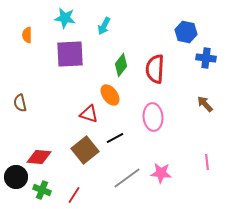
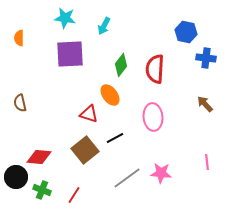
orange semicircle: moved 8 px left, 3 px down
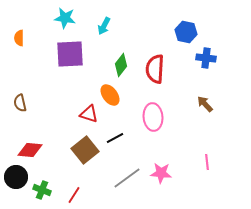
red diamond: moved 9 px left, 7 px up
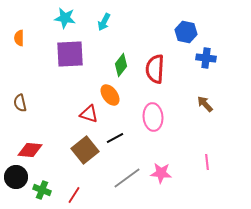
cyan arrow: moved 4 px up
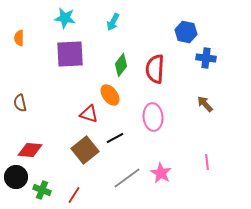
cyan arrow: moved 9 px right
pink star: rotated 25 degrees clockwise
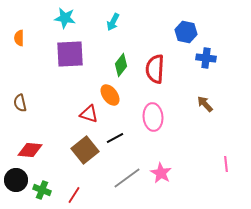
pink line: moved 19 px right, 2 px down
black circle: moved 3 px down
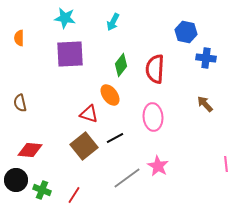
brown square: moved 1 px left, 4 px up
pink star: moved 3 px left, 7 px up
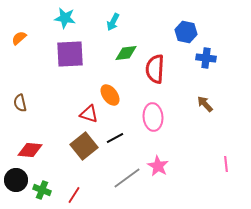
orange semicircle: rotated 49 degrees clockwise
green diamond: moved 5 px right, 12 px up; rotated 45 degrees clockwise
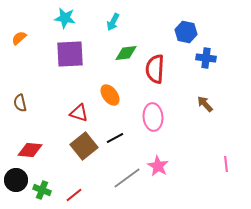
red triangle: moved 10 px left, 1 px up
red line: rotated 18 degrees clockwise
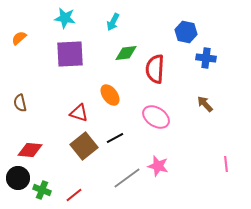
pink ellipse: moved 3 px right; rotated 52 degrees counterclockwise
pink star: rotated 15 degrees counterclockwise
black circle: moved 2 px right, 2 px up
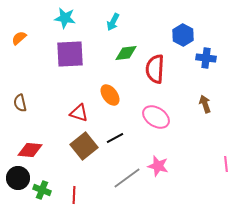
blue hexagon: moved 3 px left, 3 px down; rotated 15 degrees clockwise
brown arrow: rotated 24 degrees clockwise
red line: rotated 48 degrees counterclockwise
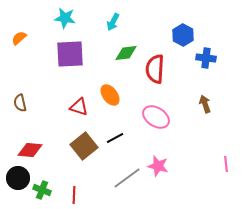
red triangle: moved 6 px up
